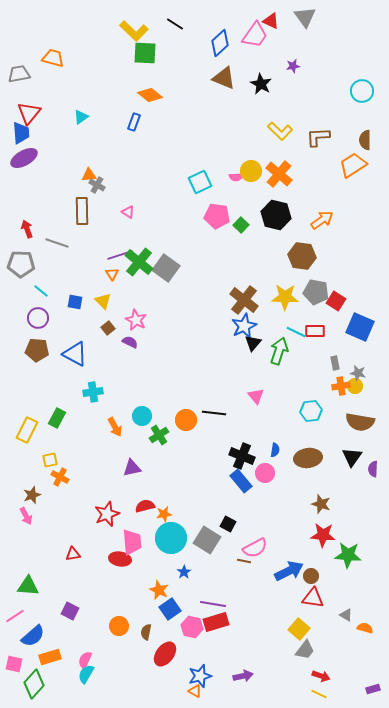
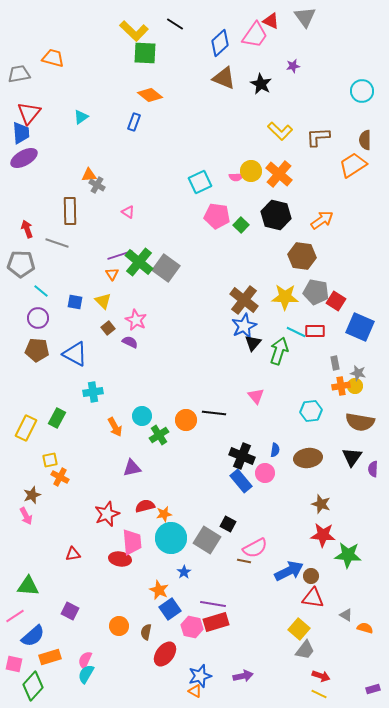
brown rectangle at (82, 211): moved 12 px left
yellow rectangle at (27, 430): moved 1 px left, 2 px up
green diamond at (34, 684): moved 1 px left, 2 px down
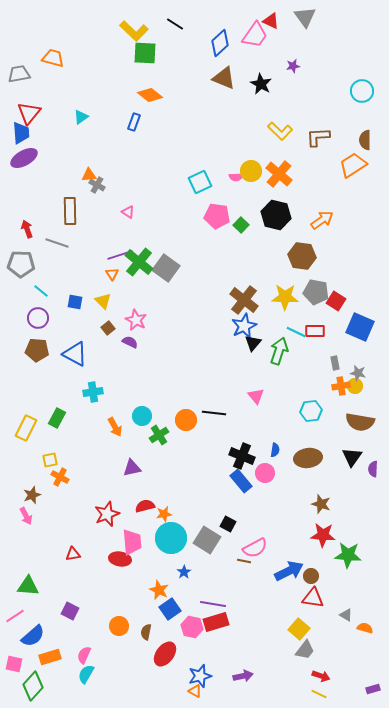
pink semicircle at (85, 660): moved 1 px left, 5 px up
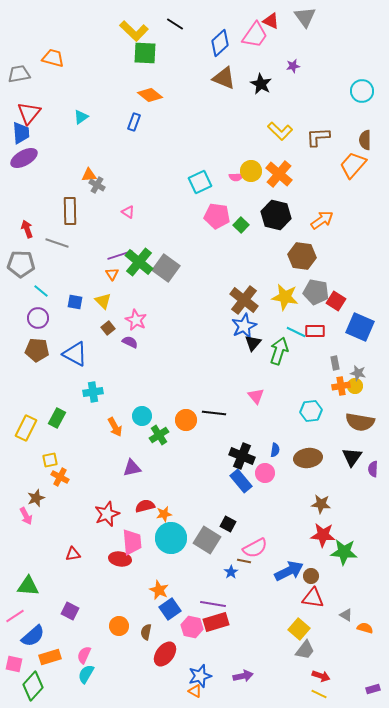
orange trapezoid at (353, 165): rotated 16 degrees counterclockwise
yellow star at (285, 297): rotated 8 degrees clockwise
brown star at (32, 495): moved 4 px right, 3 px down
brown star at (321, 504): rotated 12 degrees counterclockwise
green star at (348, 555): moved 4 px left, 3 px up
blue star at (184, 572): moved 47 px right
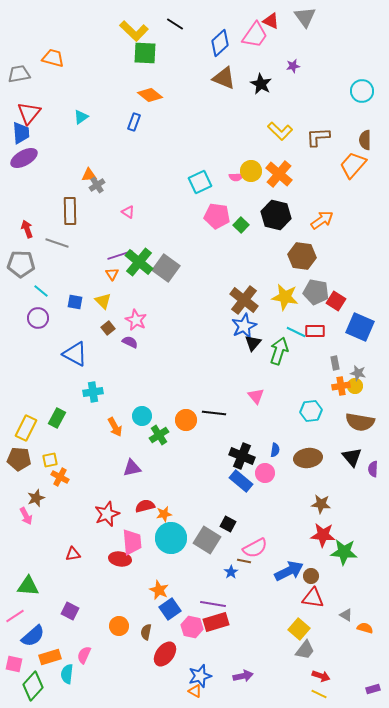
gray cross at (97, 185): rotated 28 degrees clockwise
brown pentagon at (37, 350): moved 18 px left, 109 px down
black triangle at (352, 457): rotated 15 degrees counterclockwise
blue rectangle at (241, 481): rotated 10 degrees counterclockwise
cyan semicircle at (86, 674): moved 19 px left; rotated 24 degrees counterclockwise
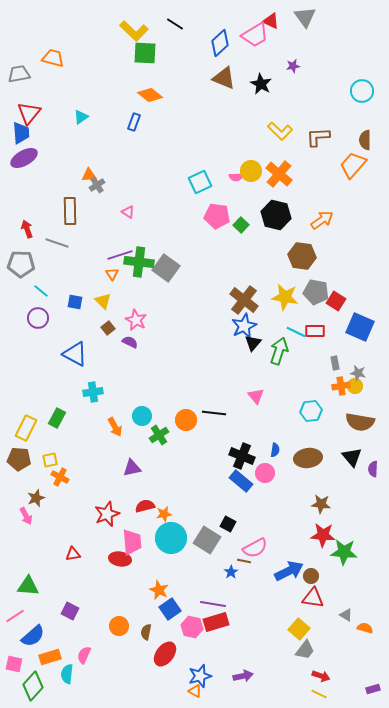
pink trapezoid at (255, 35): rotated 24 degrees clockwise
green cross at (139, 262): rotated 32 degrees counterclockwise
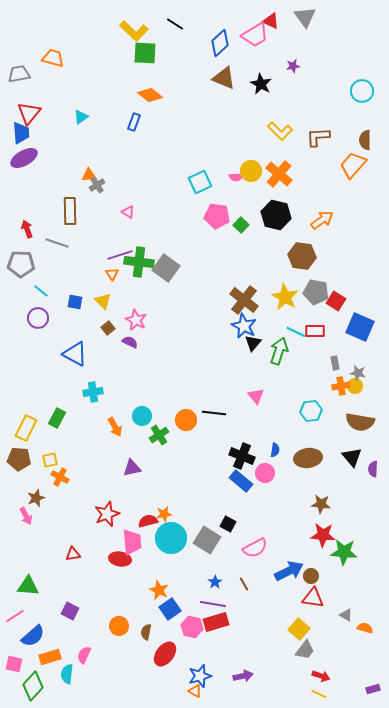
yellow star at (285, 297): rotated 20 degrees clockwise
blue star at (244, 326): rotated 20 degrees counterclockwise
red semicircle at (145, 506): moved 3 px right, 15 px down
brown line at (244, 561): moved 23 px down; rotated 48 degrees clockwise
blue star at (231, 572): moved 16 px left, 10 px down
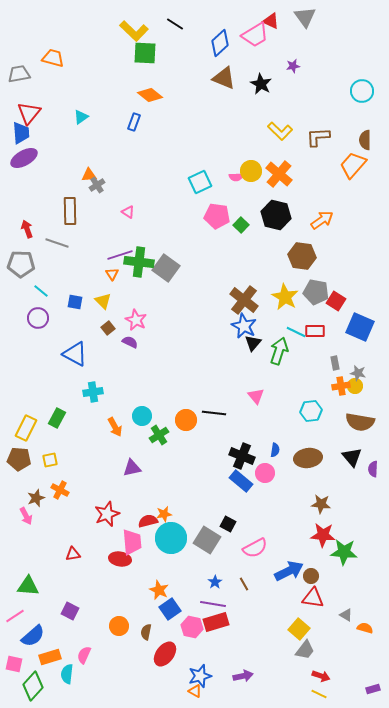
orange cross at (60, 477): moved 13 px down
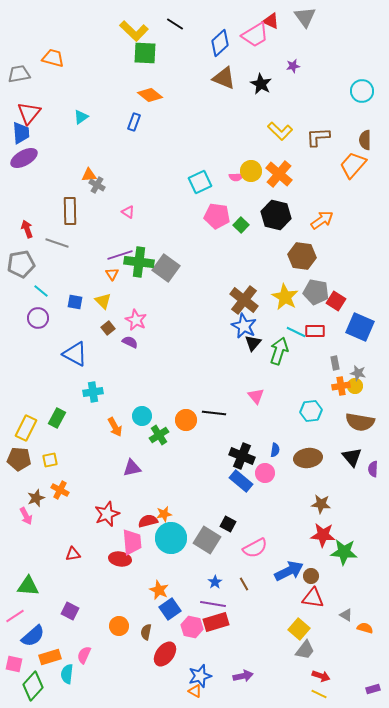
gray cross at (97, 185): rotated 28 degrees counterclockwise
gray pentagon at (21, 264): rotated 12 degrees counterclockwise
